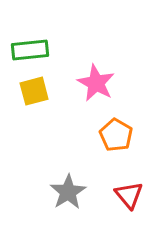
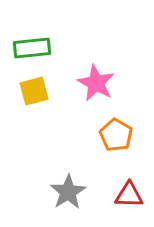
green rectangle: moved 2 px right, 2 px up
red triangle: rotated 48 degrees counterclockwise
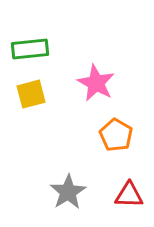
green rectangle: moved 2 px left, 1 px down
yellow square: moved 3 px left, 3 px down
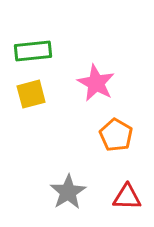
green rectangle: moved 3 px right, 2 px down
red triangle: moved 2 px left, 2 px down
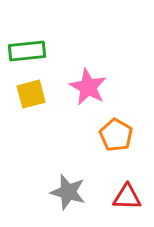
green rectangle: moved 6 px left
pink star: moved 8 px left, 4 px down
gray star: rotated 24 degrees counterclockwise
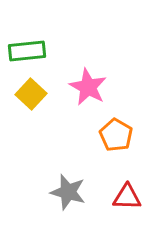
yellow square: rotated 32 degrees counterclockwise
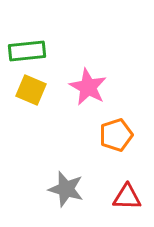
yellow square: moved 4 px up; rotated 20 degrees counterclockwise
orange pentagon: rotated 24 degrees clockwise
gray star: moved 2 px left, 3 px up
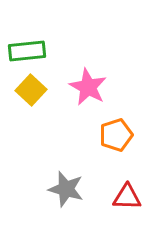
yellow square: rotated 20 degrees clockwise
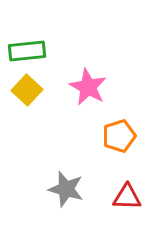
yellow square: moved 4 px left
orange pentagon: moved 3 px right, 1 px down
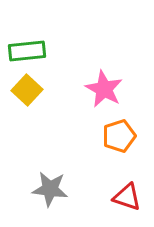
pink star: moved 16 px right, 2 px down
gray star: moved 16 px left; rotated 9 degrees counterclockwise
red triangle: rotated 16 degrees clockwise
